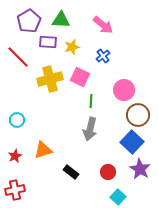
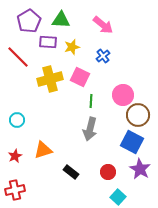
pink circle: moved 1 px left, 5 px down
blue square: rotated 15 degrees counterclockwise
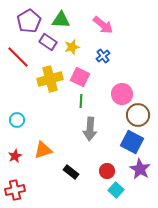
purple rectangle: rotated 30 degrees clockwise
pink circle: moved 1 px left, 1 px up
green line: moved 10 px left
gray arrow: rotated 10 degrees counterclockwise
red circle: moved 1 px left, 1 px up
cyan square: moved 2 px left, 7 px up
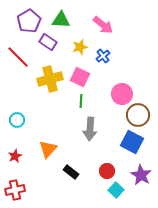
yellow star: moved 8 px right
orange triangle: moved 5 px right, 1 px up; rotated 30 degrees counterclockwise
purple star: moved 1 px right, 6 px down
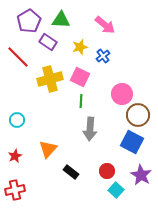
pink arrow: moved 2 px right
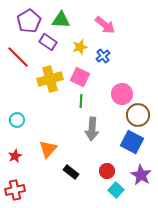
gray arrow: moved 2 px right
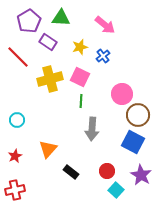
green triangle: moved 2 px up
blue square: moved 1 px right
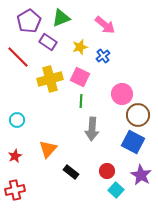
green triangle: rotated 24 degrees counterclockwise
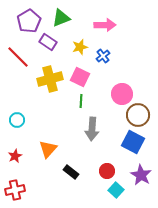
pink arrow: rotated 40 degrees counterclockwise
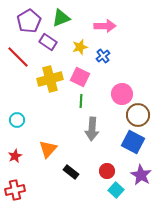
pink arrow: moved 1 px down
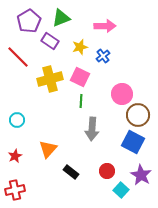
purple rectangle: moved 2 px right, 1 px up
cyan square: moved 5 px right
